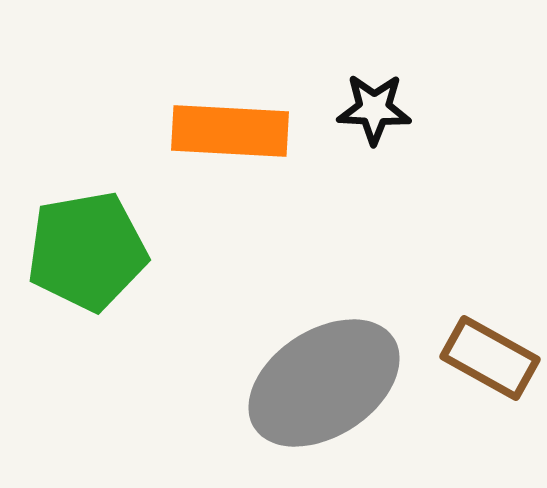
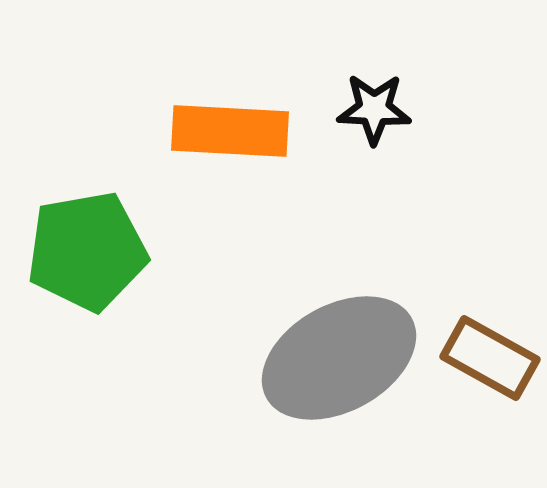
gray ellipse: moved 15 px right, 25 px up; rotated 4 degrees clockwise
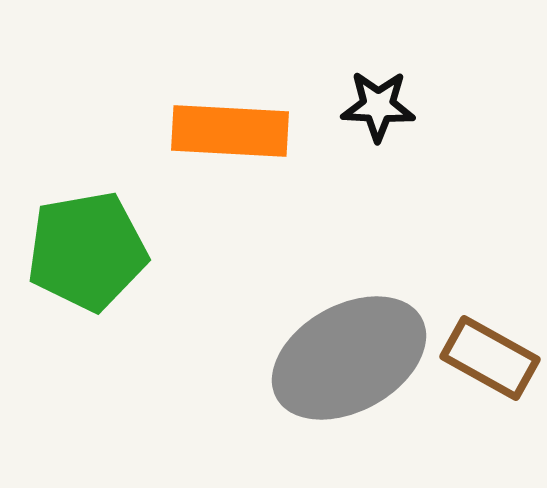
black star: moved 4 px right, 3 px up
gray ellipse: moved 10 px right
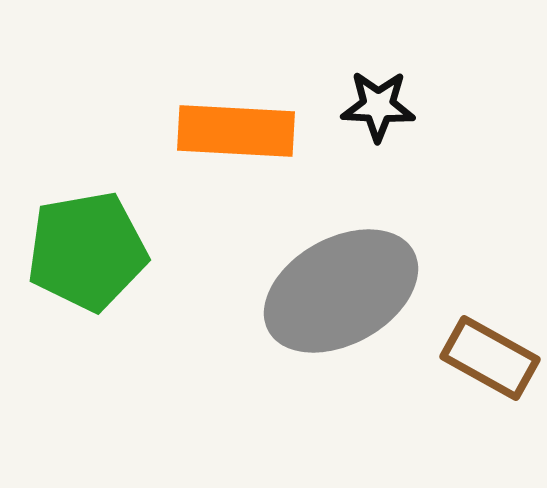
orange rectangle: moved 6 px right
gray ellipse: moved 8 px left, 67 px up
